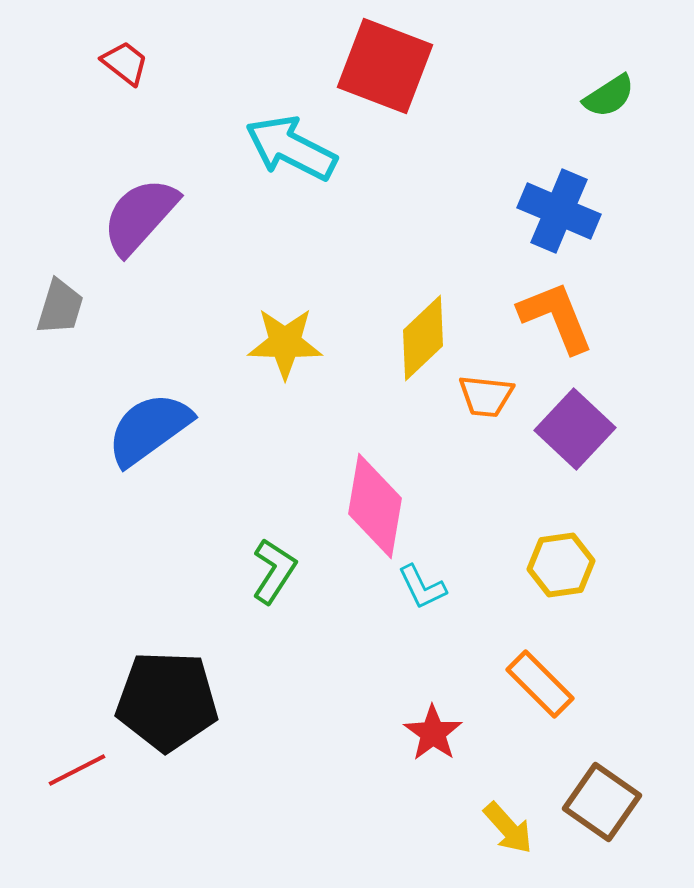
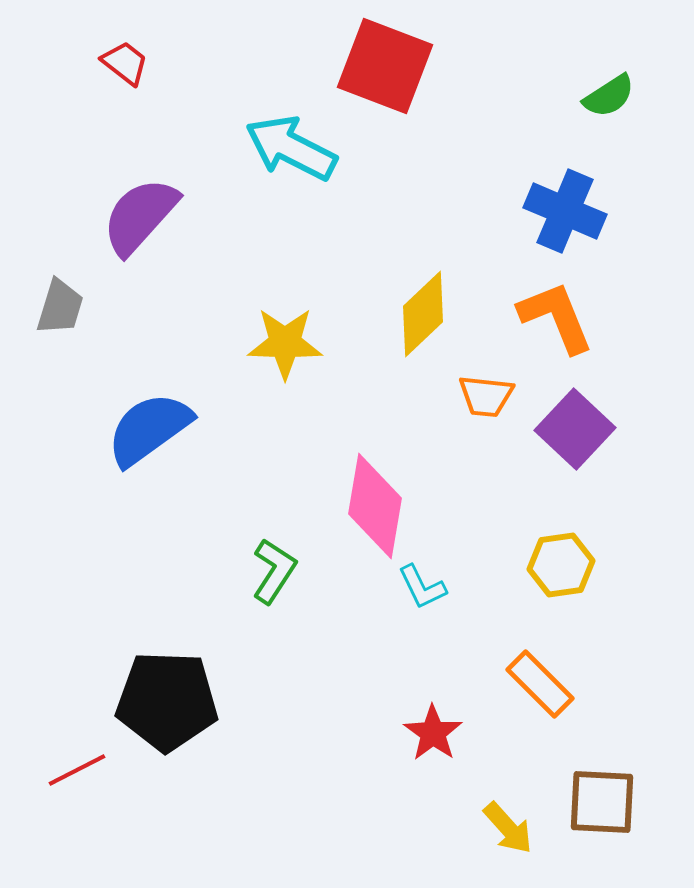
blue cross: moved 6 px right
yellow diamond: moved 24 px up
brown square: rotated 32 degrees counterclockwise
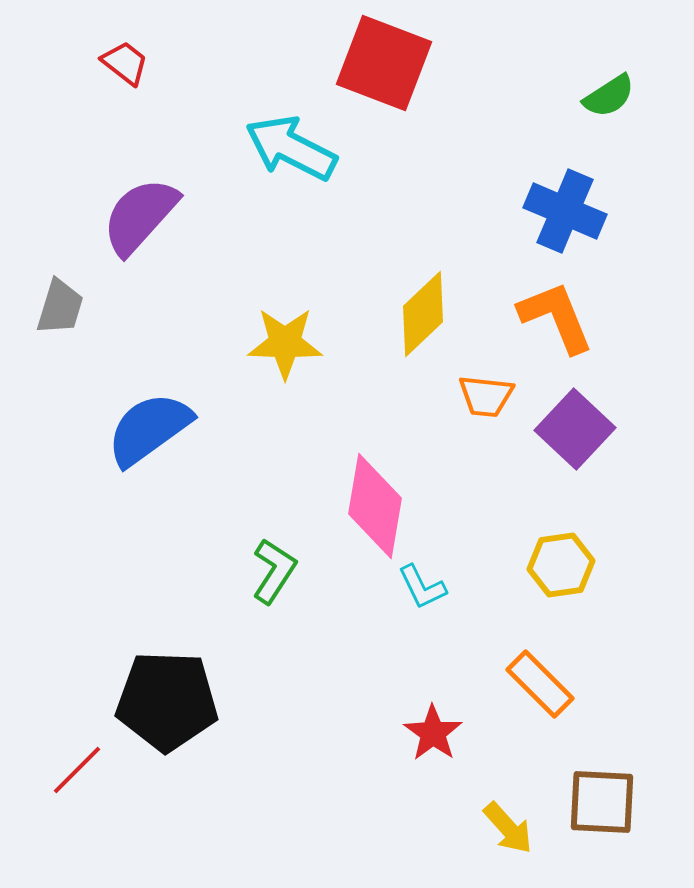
red square: moved 1 px left, 3 px up
red line: rotated 18 degrees counterclockwise
